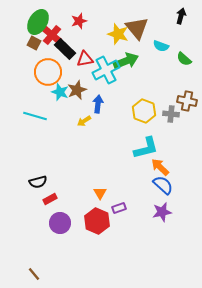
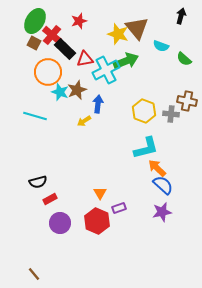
green ellipse: moved 3 px left, 1 px up
orange arrow: moved 3 px left, 1 px down
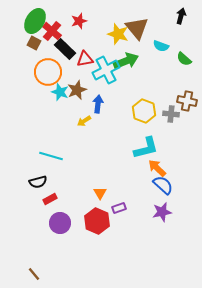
red cross: moved 4 px up
cyan line: moved 16 px right, 40 px down
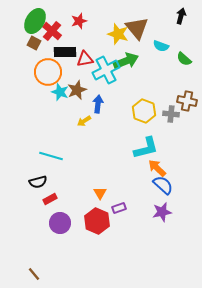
black rectangle: moved 3 px down; rotated 45 degrees counterclockwise
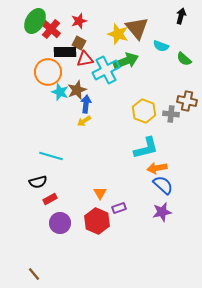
red cross: moved 1 px left, 2 px up
brown square: moved 45 px right
blue arrow: moved 12 px left
orange arrow: rotated 54 degrees counterclockwise
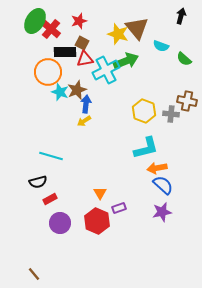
brown square: moved 3 px right
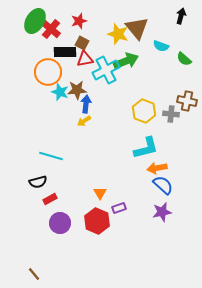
brown star: rotated 18 degrees clockwise
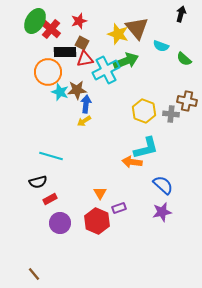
black arrow: moved 2 px up
orange arrow: moved 25 px left, 6 px up; rotated 18 degrees clockwise
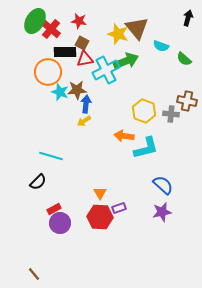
black arrow: moved 7 px right, 4 px down
red star: rotated 28 degrees clockwise
orange arrow: moved 8 px left, 26 px up
black semicircle: rotated 30 degrees counterclockwise
red rectangle: moved 4 px right, 10 px down
red hexagon: moved 3 px right, 4 px up; rotated 20 degrees counterclockwise
